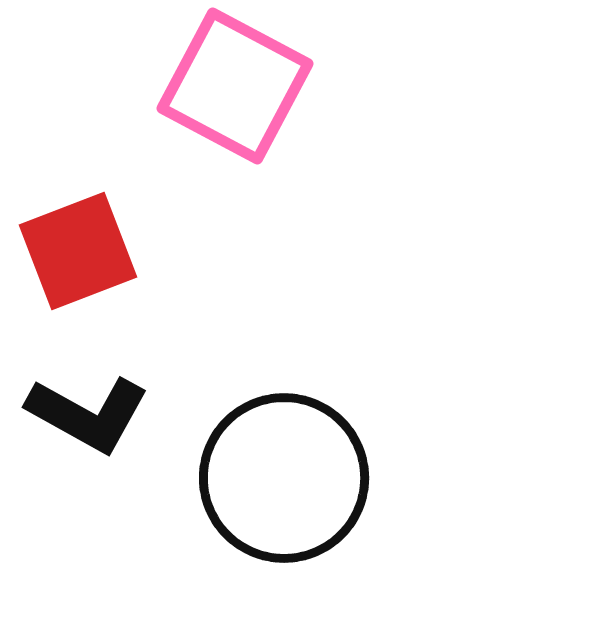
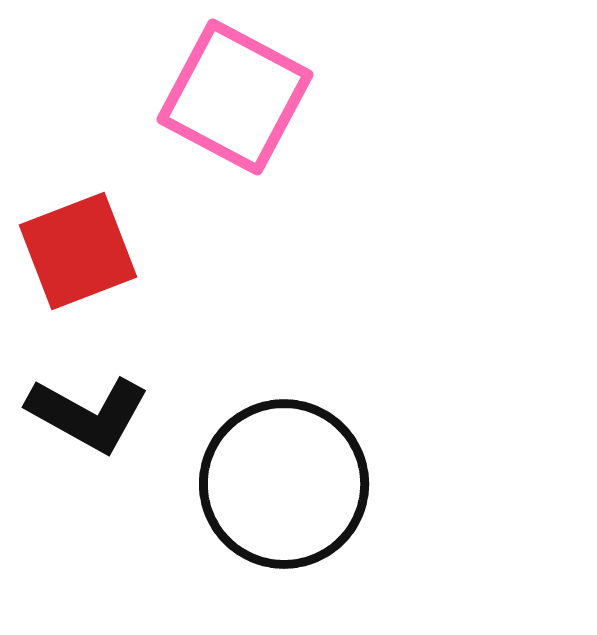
pink square: moved 11 px down
black circle: moved 6 px down
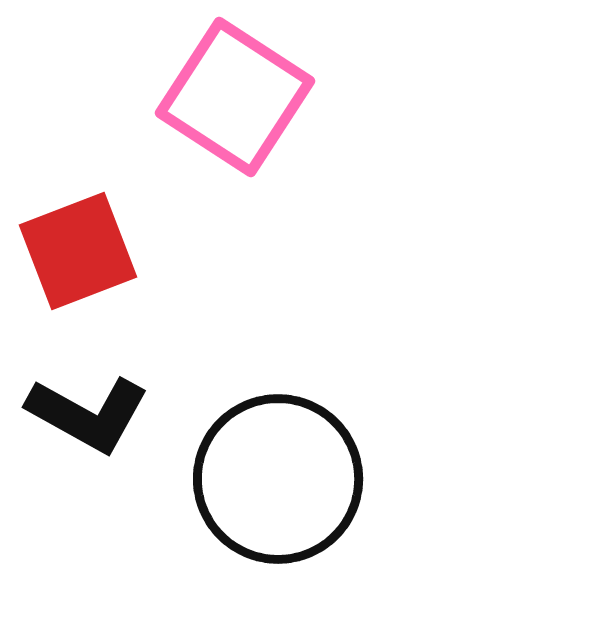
pink square: rotated 5 degrees clockwise
black circle: moved 6 px left, 5 px up
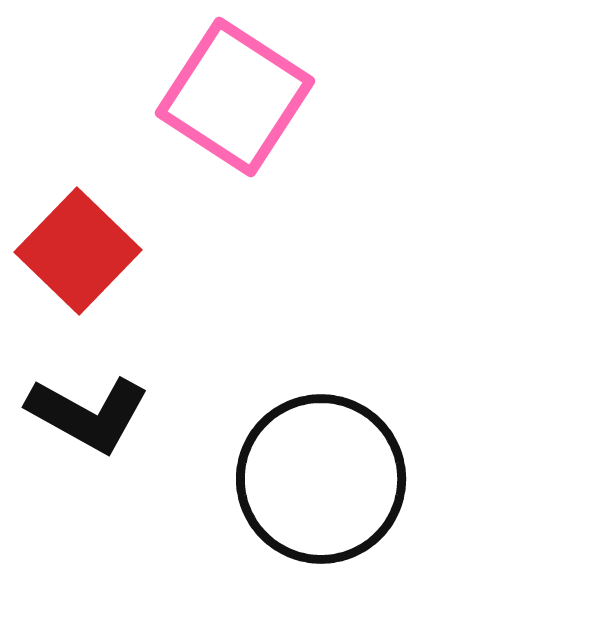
red square: rotated 25 degrees counterclockwise
black circle: moved 43 px right
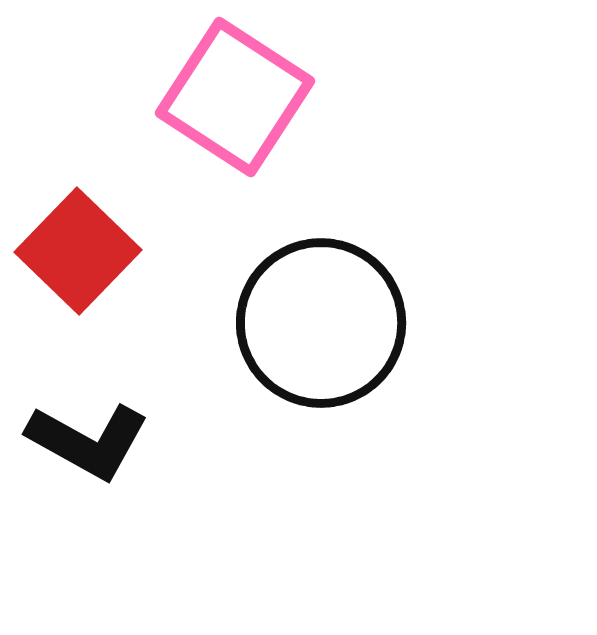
black L-shape: moved 27 px down
black circle: moved 156 px up
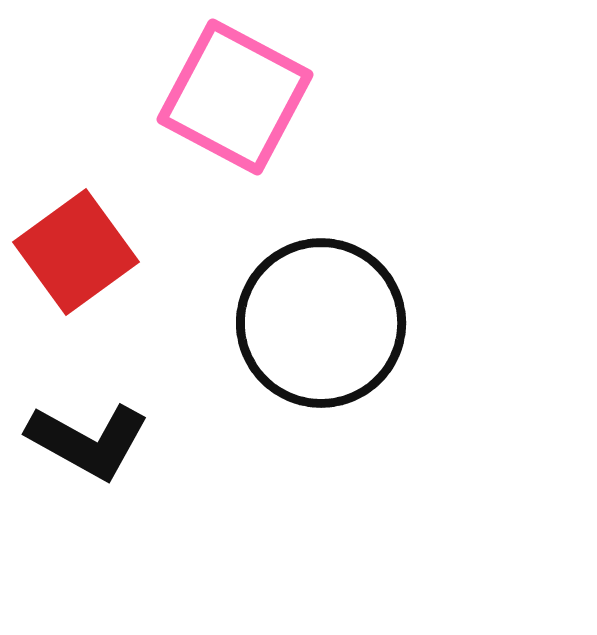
pink square: rotated 5 degrees counterclockwise
red square: moved 2 px left, 1 px down; rotated 10 degrees clockwise
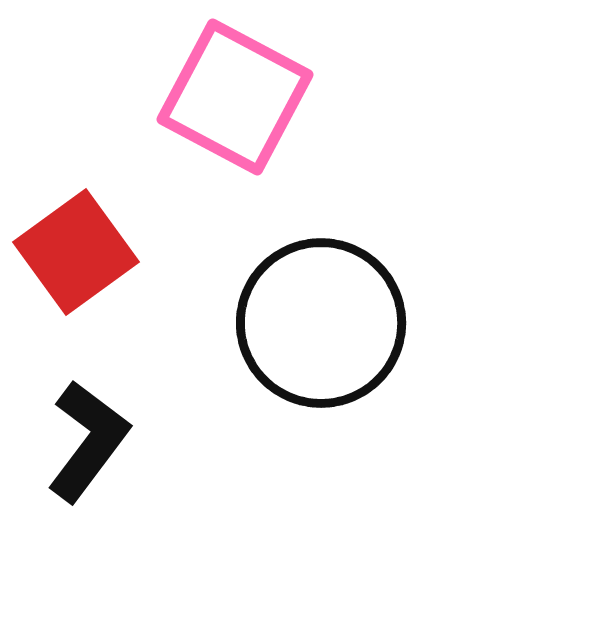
black L-shape: rotated 82 degrees counterclockwise
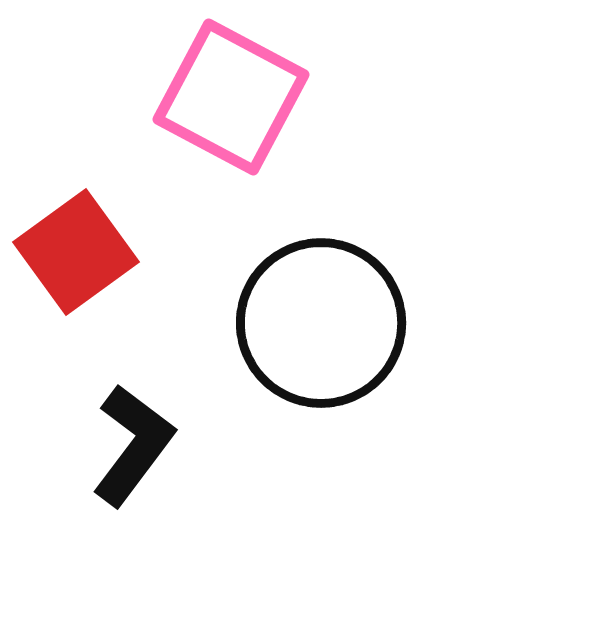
pink square: moved 4 px left
black L-shape: moved 45 px right, 4 px down
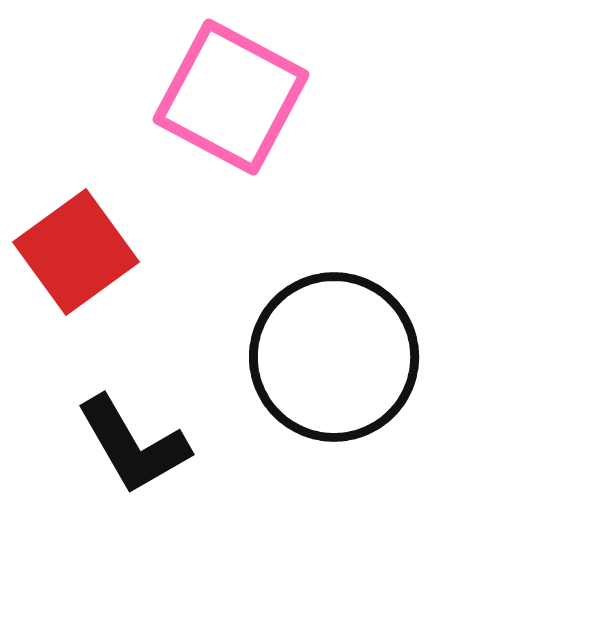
black circle: moved 13 px right, 34 px down
black L-shape: rotated 113 degrees clockwise
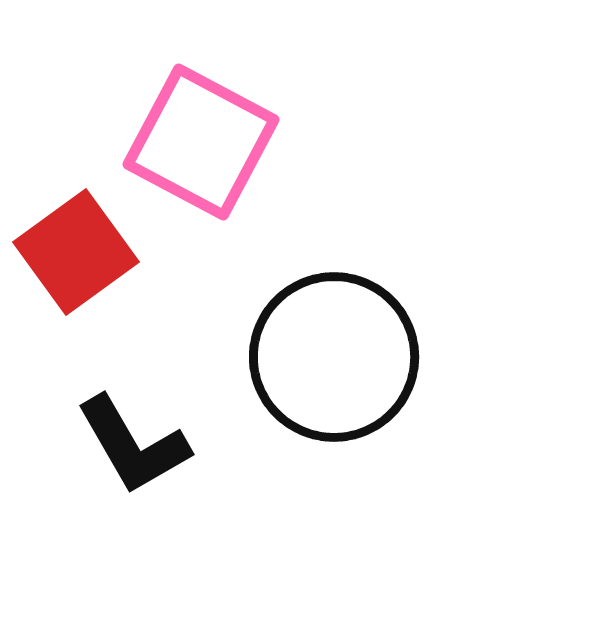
pink square: moved 30 px left, 45 px down
